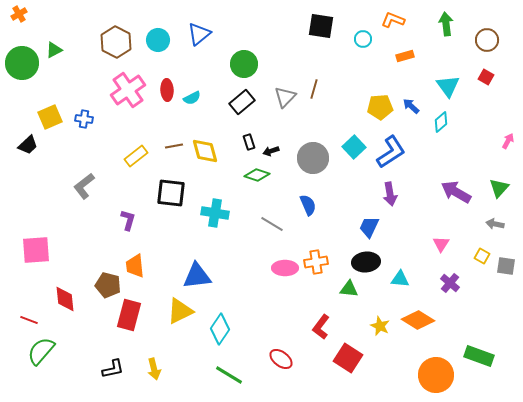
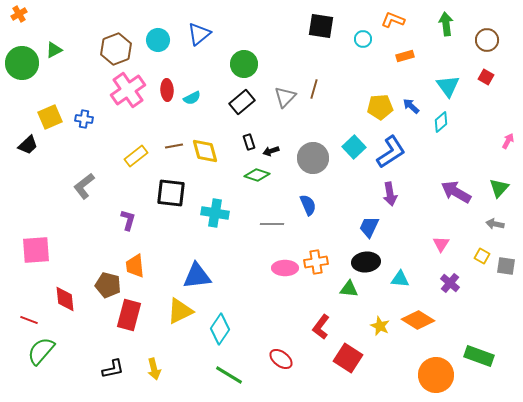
brown hexagon at (116, 42): moved 7 px down; rotated 12 degrees clockwise
gray line at (272, 224): rotated 30 degrees counterclockwise
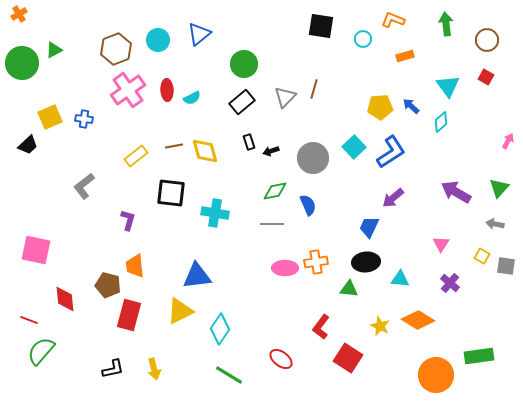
green diamond at (257, 175): moved 18 px right, 16 px down; rotated 30 degrees counterclockwise
purple arrow at (390, 194): moved 3 px right, 4 px down; rotated 60 degrees clockwise
pink square at (36, 250): rotated 16 degrees clockwise
green rectangle at (479, 356): rotated 28 degrees counterclockwise
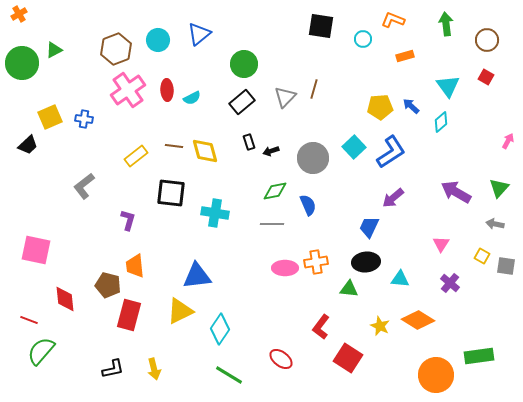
brown line at (174, 146): rotated 18 degrees clockwise
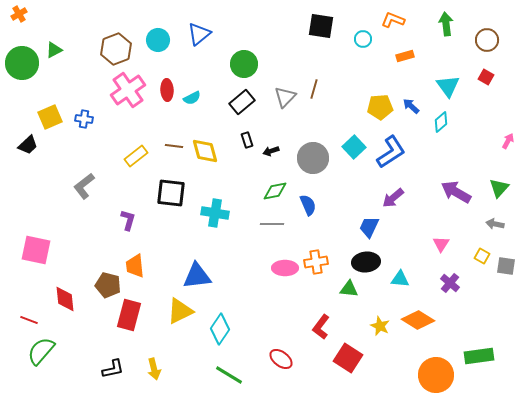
black rectangle at (249, 142): moved 2 px left, 2 px up
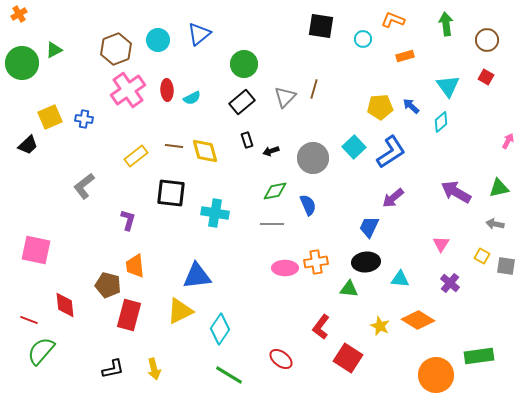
green triangle at (499, 188): rotated 35 degrees clockwise
red diamond at (65, 299): moved 6 px down
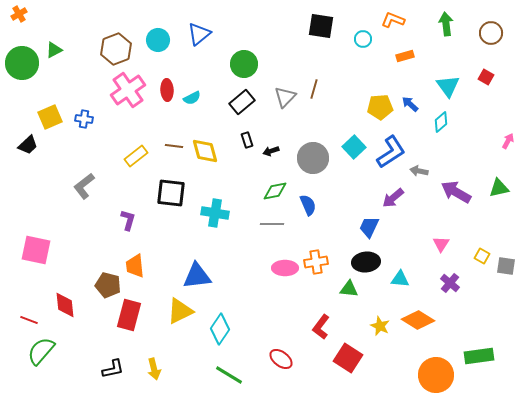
brown circle at (487, 40): moved 4 px right, 7 px up
blue arrow at (411, 106): moved 1 px left, 2 px up
gray arrow at (495, 224): moved 76 px left, 53 px up
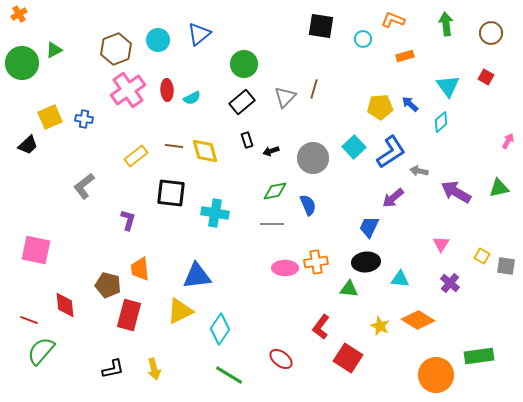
orange trapezoid at (135, 266): moved 5 px right, 3 px down
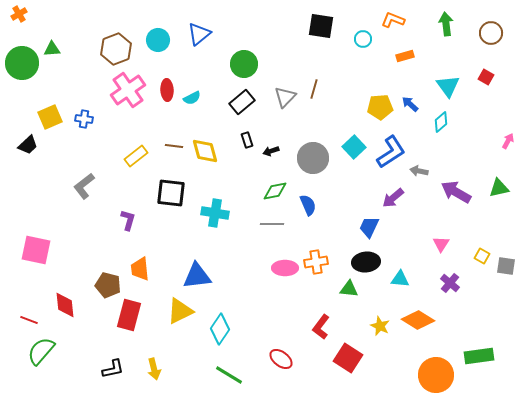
green triangle at (54, 50): moved 2 px left, 1 px up; rotated 24 degrees clockwise
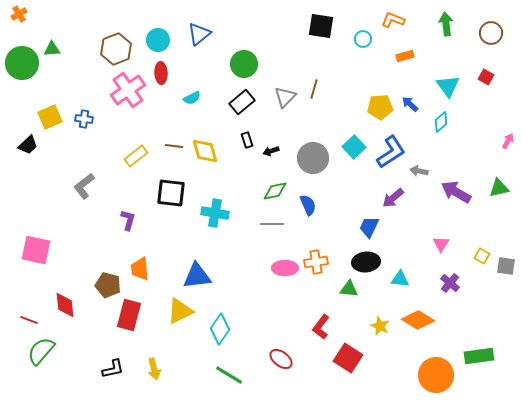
red ellipse at (167, 90): moved 6 px left, 17 px up
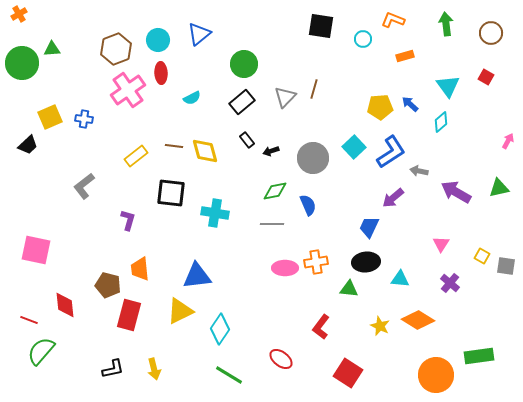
black rectangle at (247, 140): rotated 21 degrees counterclockwise
red square at (348, 358): moved 15 px down
